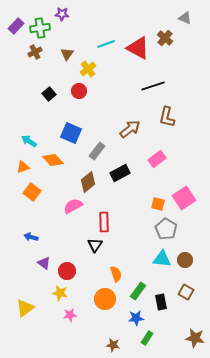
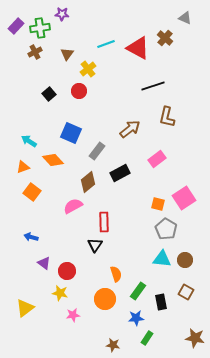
pink star at (70, 315): moved 3 px right
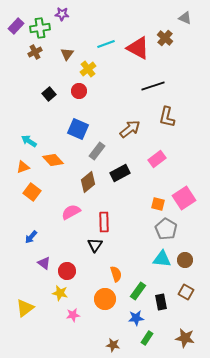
blue square at (71, 133): moved 7 px right, 4 px up
pink semicircle at (73, 206): moved 2 px left, 6 px down
blue arrow at (31, 237): rotated 64 degrees counterclockwise
brown star at (195, 338): moved 10 px left
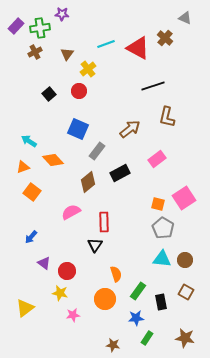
gray pentagon at (166, 229): moved 3 px left, 1 px up
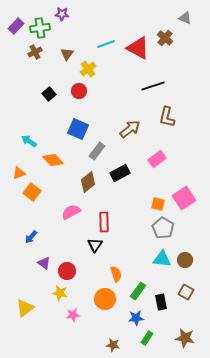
orange triangle at (23, 167): moved 4 px left, 6 px down
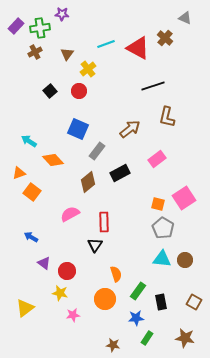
black square at (49, 94): moved 1 px right, 3 px up
pink semicircle at (71, 212): moved 1 px left, 2 px down
blue arrow at (31, 237): rotated 80 degrees clockwise
brown square at (186, 292): moved 8 px right, 10 px down
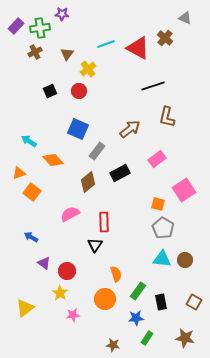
black square at (50, 91): rotated 16 degrees clockwise
pink square at (184, 198): moved 8 px up
yellow star at (60, 293): rotated 21 degrees clockwise
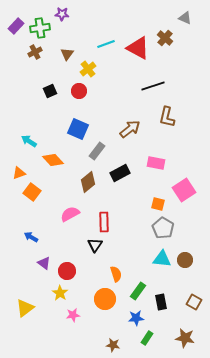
pink rectangle at (157, 159): moved 1 px left, 4 px down; rotated 48 degrees clockwise
